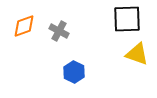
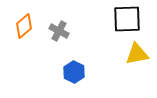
orange diamond: rotated 20 degrees counterclockwise
yellow triangle: rotated 30 degrees counterclockwise
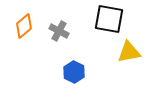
black square: moved 18 px left; rotated 12 degrees clockwise
yellow triangle: moved 8 px left, 2 px up
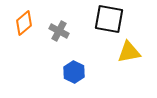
orange diamond: moved 3 px up
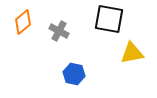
orange diamond: moved 1 px left, 1 px up
yellow triangle: moved 3 px right, 1 px down
blue hexagon: moved 2 px down; rotated 15 degrees counterclockwise
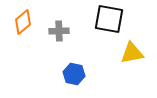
gray cross: rotated 30 degrees counterclockwise
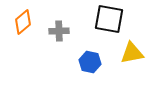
blue hexagon: moved 16 px right, 12 px up
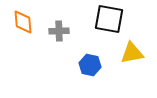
orange diamond: rotated 55 degrees counterclockwise
blue hexagon: moved 3 px down
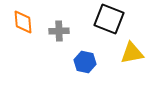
black square: rotated 12 degrees clockwise
blue hexagon: moved 5 px left, 3 px up
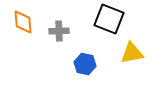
blue hexagon: moved 2 px down
